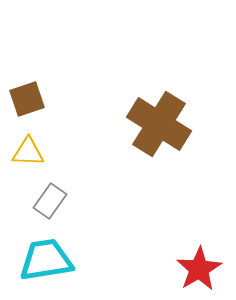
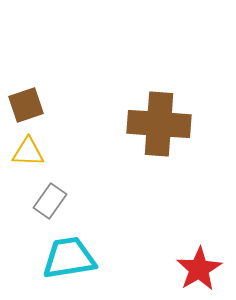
brown square: moved 1 px left, 6 px down
brown cross: rotated 28 degrees counterclockwise
cyan trapezoid: moved 23 px right, 2 px up
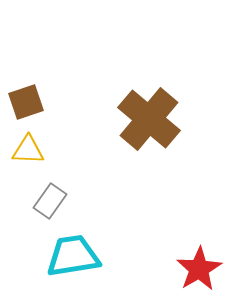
brown square: moved 3 px up
brown cross: moved 10 px left, 5 px up; rotated 36 degrees clockwise
yellow triangle: moved 2 px up
cyan trapezoid: moved 4 px right, 2 px up
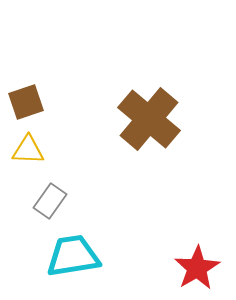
red star: moved 2 px left, 1 px up
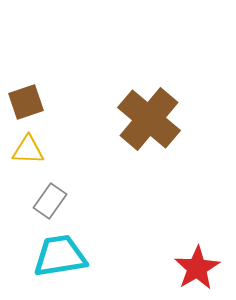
cyan trapezoid: moved 13 px left
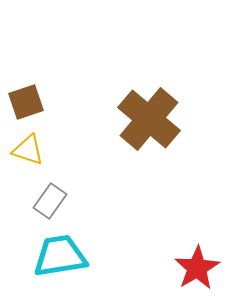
yellow triangle: rotated 16 degrees clockwise
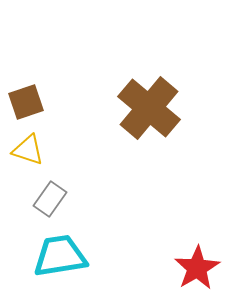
brown cross: moved 11 px up
gray rectangle: moved 2 px up
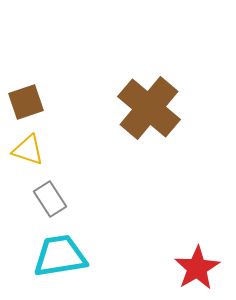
gray rectangle: rotated 68 degrees counterclockwise
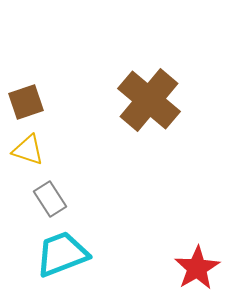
brown cross: moved 8 px up
cyan trapezoid: moved 2 px right, 2 px up; rotated 12 degrees counterclockwise
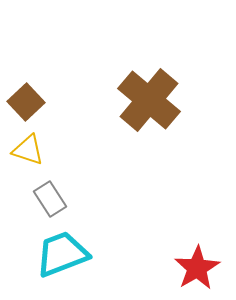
brown square: rotated 24 degrees counterclockwise
